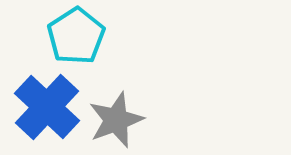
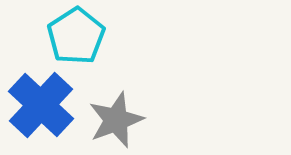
blue cross: moved 6 px left, 2 px up
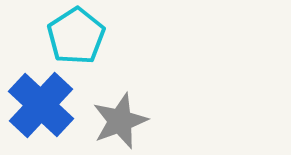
gray star: moved 4 px right, 1 px down
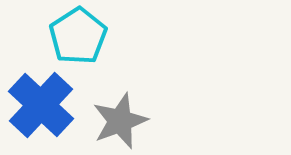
cyan pentagon: moved 2 px right
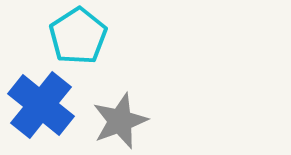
blue cross: rotated 4 degrees counterclockwise
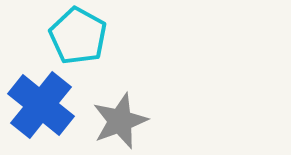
cyan pentagon: rotated 10 degrees counterclockwise
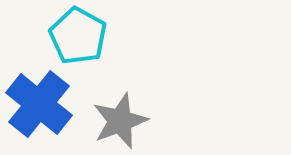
blue cross: moved 2 px left, 1 px up
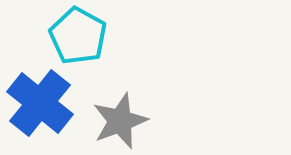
blue cross: moved 1 px right, 1 px up
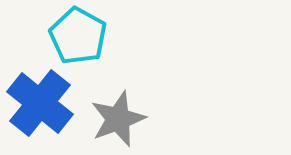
gray star: moved 2 px left, 2 px up
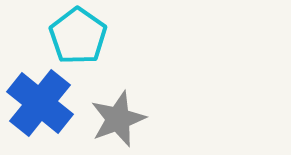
cyan pentagon: rotated 6 degrees clockwise
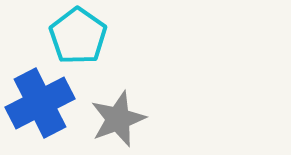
blue cross: rotated 24 degrees clockwise
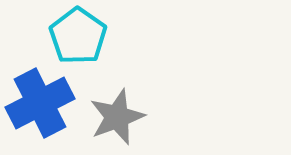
gray star: moved 1 px left, 2 px up
